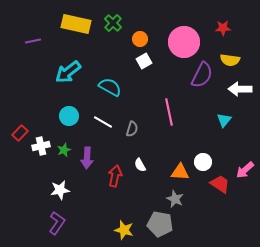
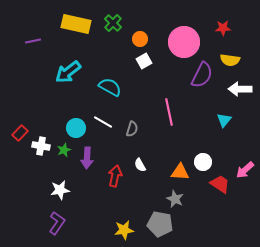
cyan circle: moved 7 px right, 12 px down
white cross: rotated 24 degrees clockwise
yellow star: rotated 24 degrees counterclockwise
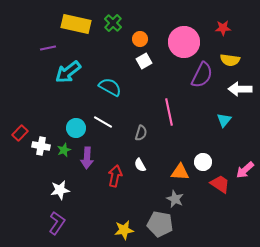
purple line: moved 15 px right, 7 px down
gray semicircle: moved 9 px right, 4 px down
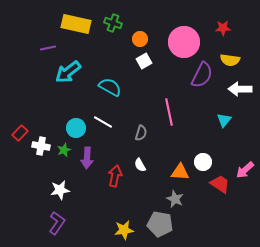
green cross: rotated 24 degrees counterclockwise
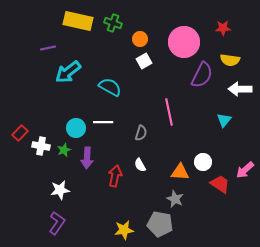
yellow rectangle: moved 2 px right, 3 px up
white line: rotated 30 degrees counterclockwise
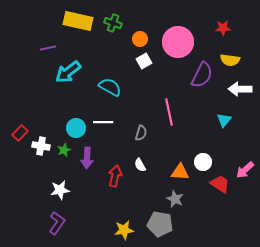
pink circle: moved 6 px left
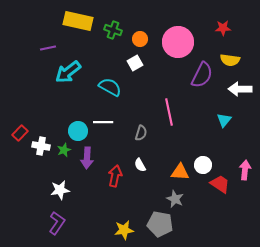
green cross: moved 7 px down
white square: moved 9 px left, 2 px down
cyan circle: moved 2 px right, 3 px down
white circle: moved 3 px down
pink arrow: rotated 138 degrees clockwise
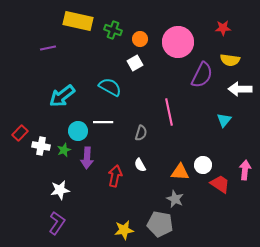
cyan arrow: moved 6 px left, 24 px down
